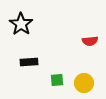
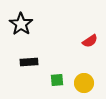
red semicircle: rotated 28 degrees counterclockwise
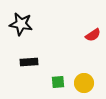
black star: rotated 25 degrees counterclockwise
red semicircle: moved 3 px right, 6 px up
green square: moved 1 px right, 2 px down
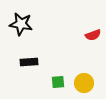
red semicircle: rotated 14 degrees clockwise
